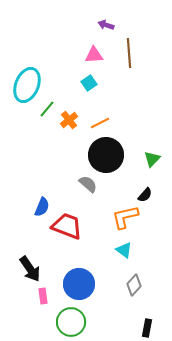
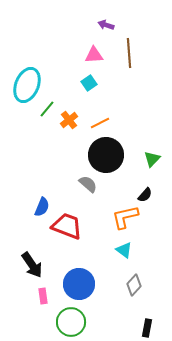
black arrow: moved 2 px right, 4 px up
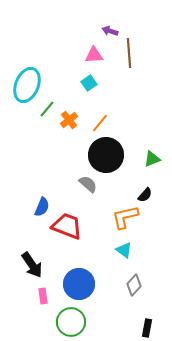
purple arrow: moved 4 px right, 6 px down
orange line: rotated 24 degrees counterclockwise
green triangle: rotated 24 degrees clockwise
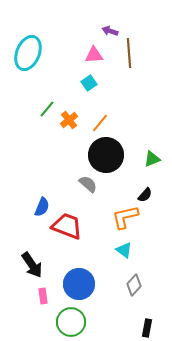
cyan ellipse: moved 1 px right, 32 px up
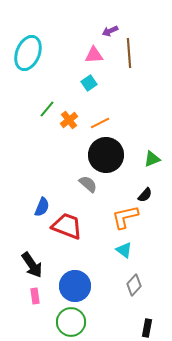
purple arrow: rotated 42 degrees counterclockwise
orange line: rotated 24 degrees clockwise
blue circle: moved 4 px left, 2 px down
pink rectangle: moved 8 px left
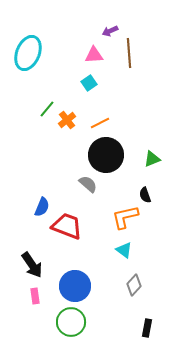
orange cross: moved 2 px left
black semicircle: rotated 119 degrees clockwise
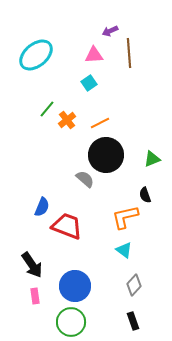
cyan ellipse: moved 8 px right, 2 px down; rotated 28 degrees clockwise
gray semicircle: moved 3 px left, 5 px up
black rectangle: moved 14 px left, 7 px up; rotated 30 degrees counterclockwise
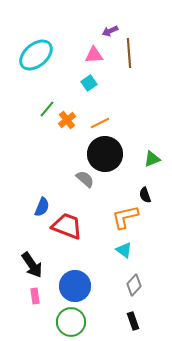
black circle: moved 1 px left, 1 px up
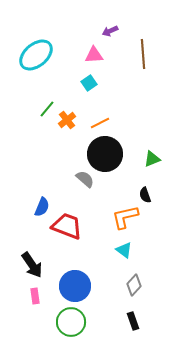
brown line: moved 14 px right, 1 px down
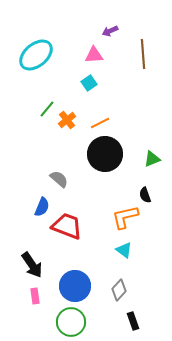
gray semicircle: moved 26 px left
gray diamond: moved 15 px left, 5 px down
